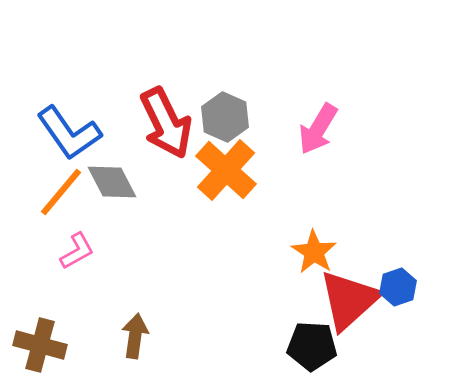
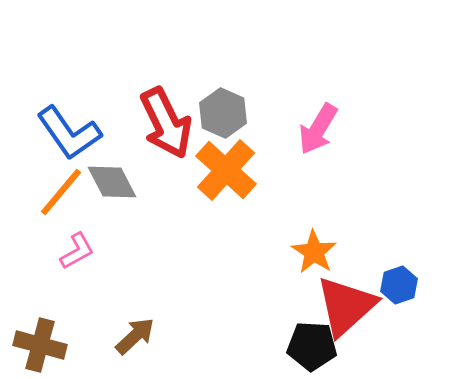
gray hexagon: moved 2 px left, 4 px up
blue hexagon: moved 1 px right, 2 px up
red triangle: moved 3 px left, 6 px down
brown arrow: rotated 39 degrees clockwise
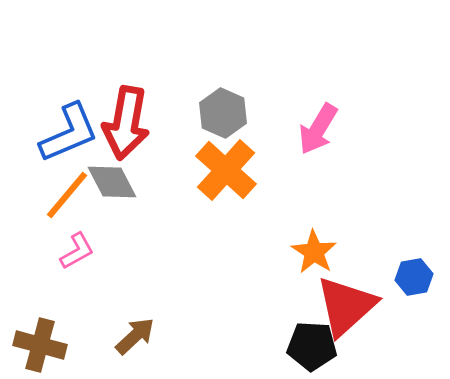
red arrow: moved 40 px left; rotated 36 degrees clockwise
blue L-shape: rotated 78 degrees counterclockwise
orange line: moved 6 px right, 3 px down
blue hexagon: moved 15 px right, 8 px up; rotated 9 degrees clockwise
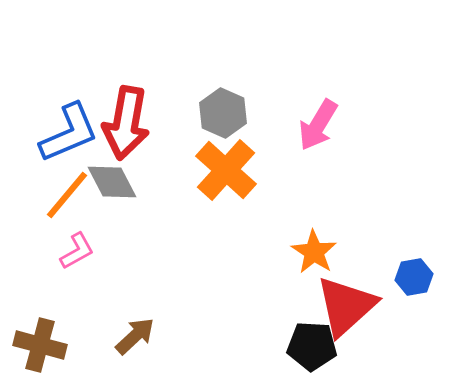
pink arrow: moved 4 px up
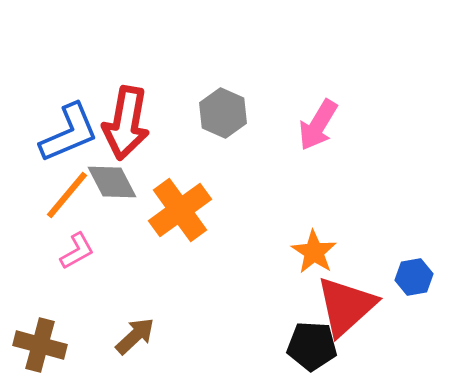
orange cross: moved 46 px left, 40 px down; rotated 12 degrees clockwise
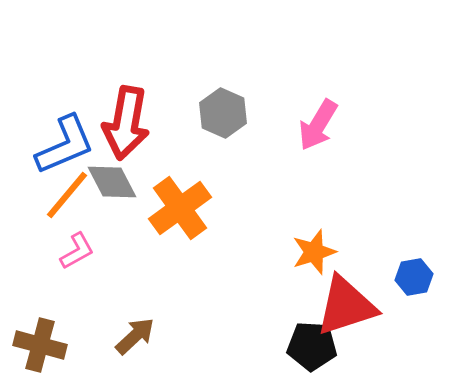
blue L-shape: moved 4 px left, 12 px down
orange cross: moved 2 px up
orange star: rotated 21 degrees clockwise
red triangle: rotated 24 degrees clockwise
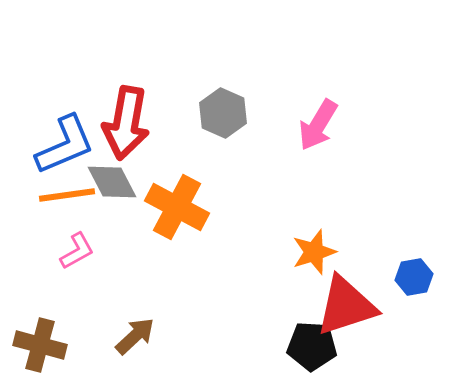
orange line: rotated 42 degrees clockwise
orange cross: moved 3 px left, 1 px up; rotated 26 degrees counterclockwise
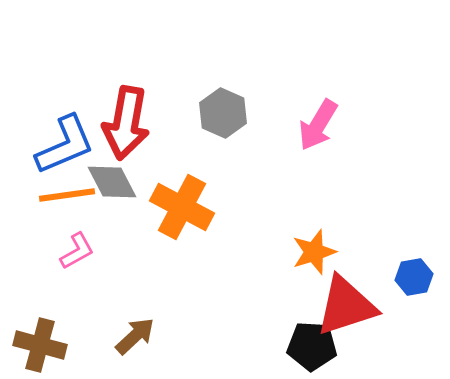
orange cross: moved 5 px right
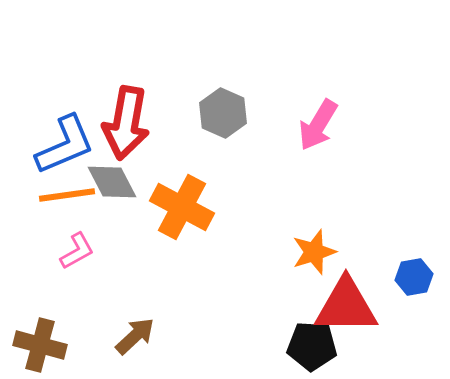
red triangle: rotated 18 degrees clockwise
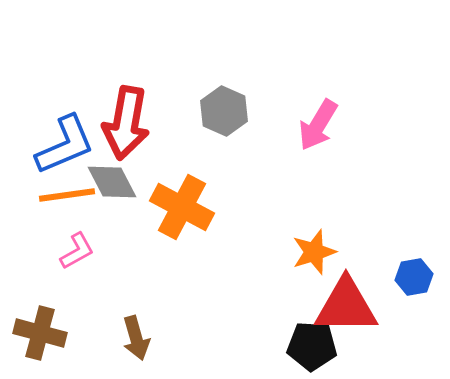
gray hexagon: moved 1 px right, 2 px up
brown arrow: moved 1 px right, 2 px down; rotated 117 degrees clockwise
brown cross: moved 12 px up
